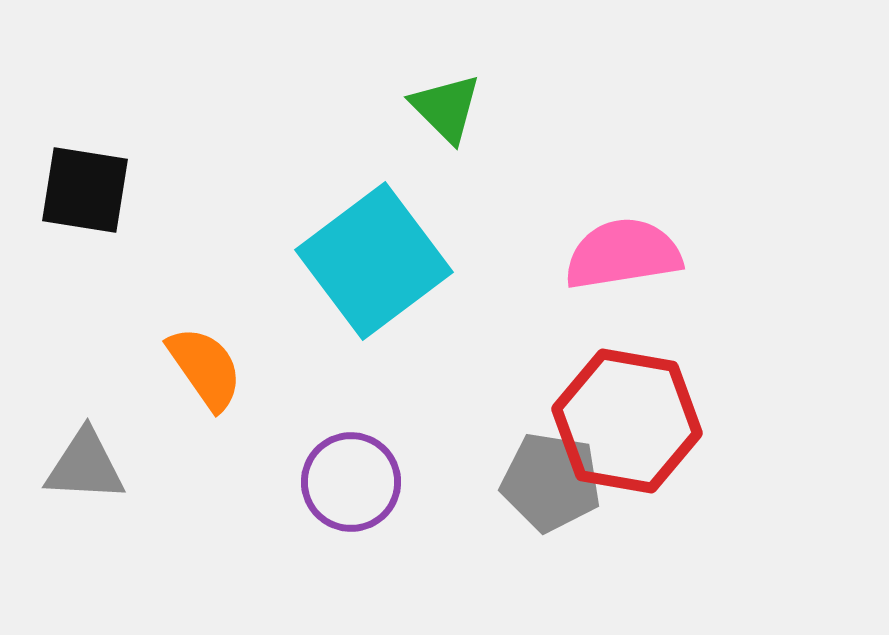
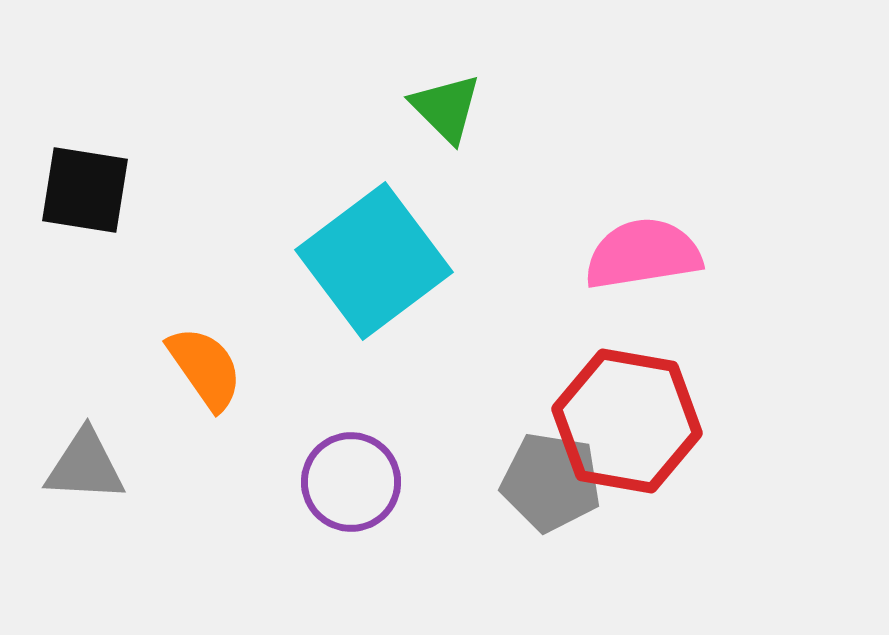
pink semicircle: moved 20 px right
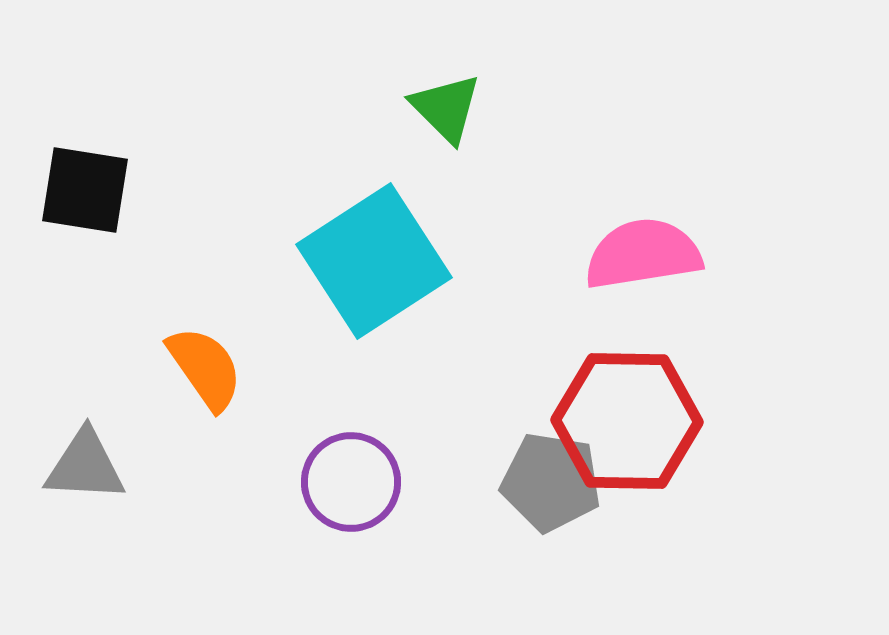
cyan square: rotated 4 degrees clockwise
red hexagon: rotated 9 degrees counterclockwise
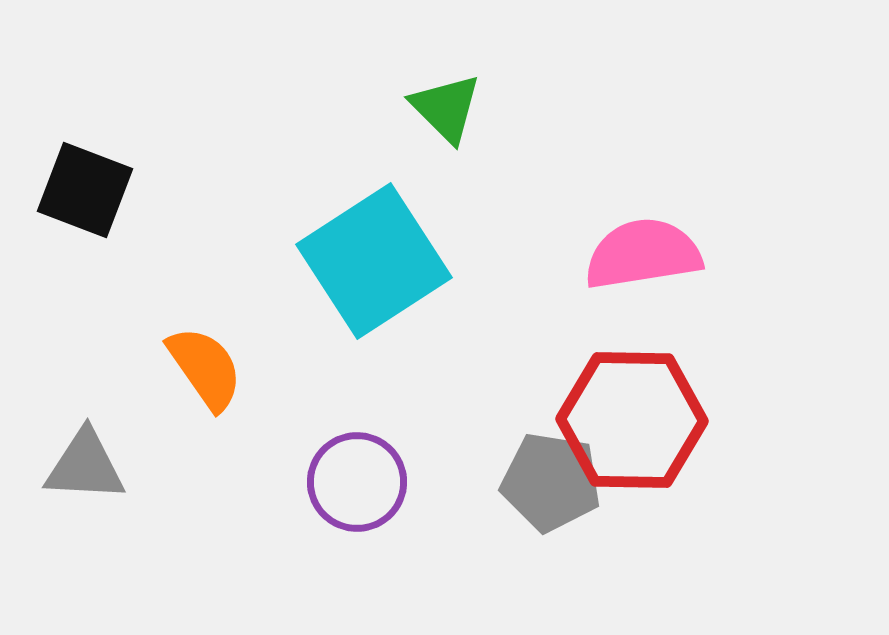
black square: rotated 12 degrees clockwise
red hexagon: moved 5 px right, 1 px up
purple circle: moved 6 px right
